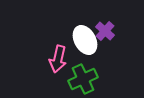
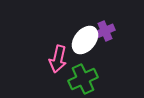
purple cross: rotated 24 degrees clockwise
white ellipse: rotated 68 degrees clockwise
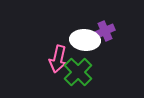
white ellipse: rotated 56 degrees clockwise
green cross: moved 5 px left, 7 px up; rotated 20 degrees counterclockwise
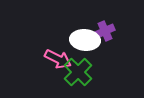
pink arrow: rotated 76 degrees counterclockwise
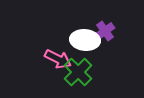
purple cross: rotated 12 degrees counterclockwise
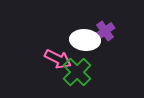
green cross: moved 1 px left
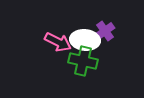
pink arrow: moved 17 px up
green cross: moved 6 px right, 11 px up; rotated 32 degrees counterclockwise
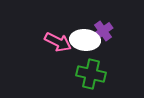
purple cross: moved 2 px left
green cross: moved 8 px right, 13 px down
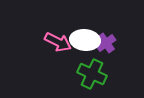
purple cross: moved 3 px right, 12 px down
green cross: moved 1 px right; rotated 12 degrees clockwise
